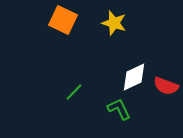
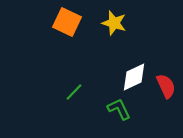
orange square: moved 4 px right, 2 px down
red semicircle: rotated 135 degrees counterclockwise
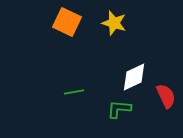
red semicircle: moved 10 px down
green line: rotated 36 degrees clockwise
green L-shape: rotated 60 degrees counterclockwise
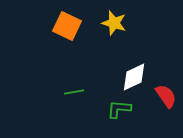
orange square: moved 4 px down
red semicircle: rotated 10 degrees counterclockwise
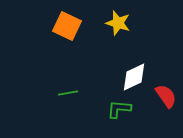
yellow star: moved 4 px right
green line: moved 6 px left, 1 px down
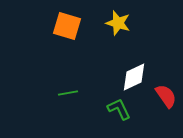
orange square: rotated 8 degrees counterclockwise
green L-shape: rotated 60 degrees clockwise
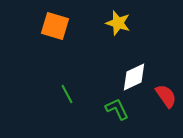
orange square: moved 12 px left
green line: moved 1 px left, 1 px down; rotated 72 degrees clockwise
green L-shape: moved 2 px left
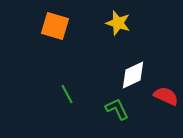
white diamond: moved 1 px left, 2 px up
red semicircle: rotated 30 degrees counterclockwise
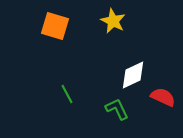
yellow star: moved 5 px left, 2 px up; rotated 10 degrees clockwise
red semicircle: moved 3 px left, 1 px down
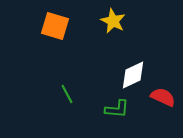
green L-shape: rotated 120 degrees clockwise
